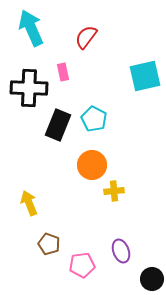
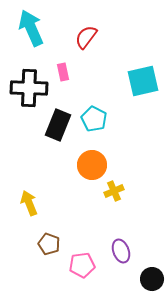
cyan square: moved 2 px left, 5 px down
yellow cross: rotated 18 degrees counterclockwise
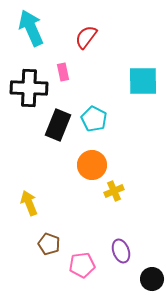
cyan square: rotated 12 degrees clockwise
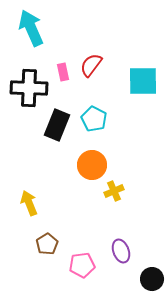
red semicircle: moved 5 px right, 28 px down
black rectangle: moved 1 px left
brown pentagon: moved 2 px left; rotated 20 degrees clockwise
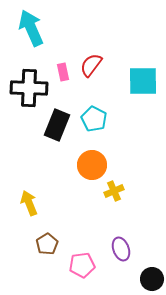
purple ellipse: moved 2 px up
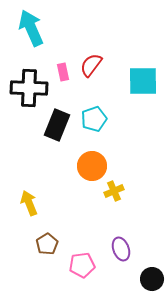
cyan pentagon: rotated 25 degrees clockwise
orange circle: moved 1 px down
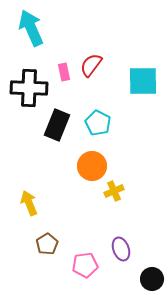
pink rectangle: moved 1 px right
cyan pentagon: moved 4 px right, 4 px down; rotated 25 degrees counterclockwise
pink pentagon: moved 3 px right
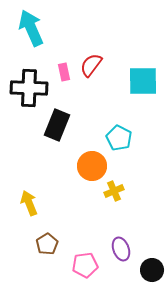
cyan pentagon: moved 21 px right, 15 px down
black circle: moved 9 px up
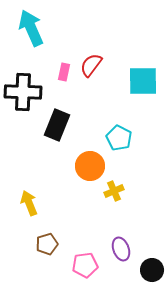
pink rectangle: rotated 24 degrees clockwise
black cross: moved 6 px left, 4 px down
orange circle: moved 2 px left
brown pentagon: rotated 15 degrees clockwise
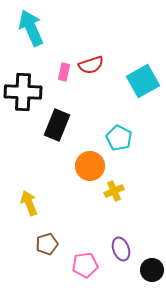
red semicircle: rotated 145 degrees counterclockwise
cyan square: rotated 28 degrees counterclockwise
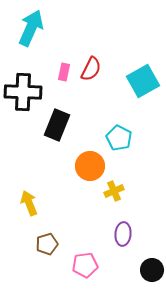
cyan arrow: rotated 48 degrees clockwise
red semicircle: moved 4 px down; rotated 45 degrees counterclockwise
purple ellipse: moved 2 px right, 15 px up; rotated 25 degrees clockwise
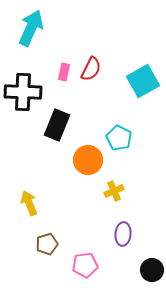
orange circle: moved 2 px left, 6 px up
